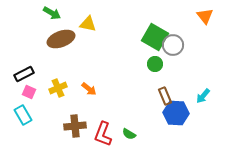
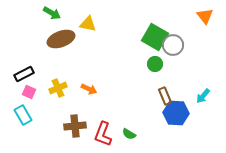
orange arrow: rotated 14 degrees counterclockwise
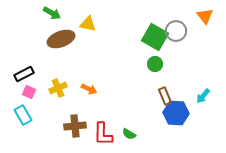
gray circle: moved 3 px right, 14 px up
red L-shape: rotated 20 degrees counterclockwise
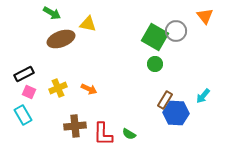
brown rectangle: moved 4 px down; rotated 54 degrees clockwise
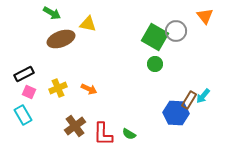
brown rectangle: moved 24 px right
brown cross: rotated 30 degrees counterclockwise
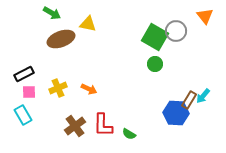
pink square: rotated 24 degrees counterclockwise
red L-shape: moved 9 px up
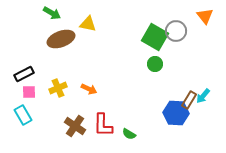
brown cross: rotated 20 degrees counterclockwise
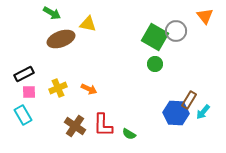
cyan arrow: moved 16 px down
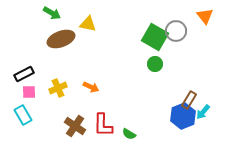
orange arrow: moved 2 px right, 2 px up
blue hexagon: moved 7 px right, 3 px down; rotated 25 degrees counterclockwise
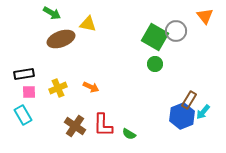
black rectangle: rotated 18 degrees clockwise
blue hexagon: moved 1 px left
